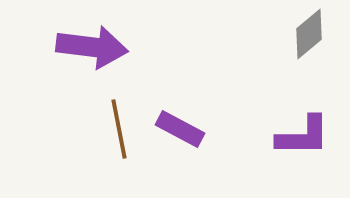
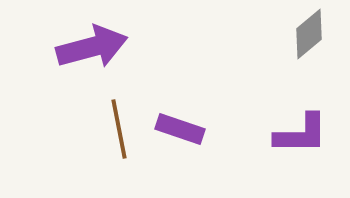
purple arrow: rotated 22 degrees counterclockwise
purple rectangle: rotated 9 degrees counterclockwise
purple L-shape: moved 2 px left, 2 px up
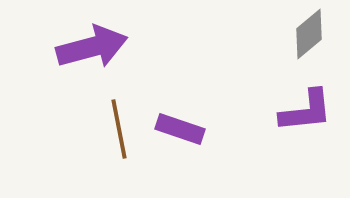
purple L-shape: moved 5 px right, 23 px up; rotated 6 degrees counterclockwise
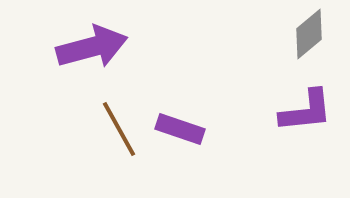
brown line: rotated 18 degrees counterclockwise
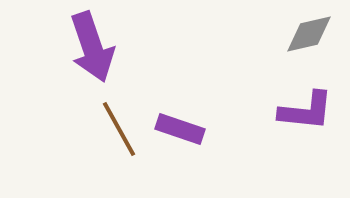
gray diamond: rotated 27 degrees clockwise
purple arrow: rotated 86 degrees clockwise
purple L-shape: rotated 12 degrees clockwise
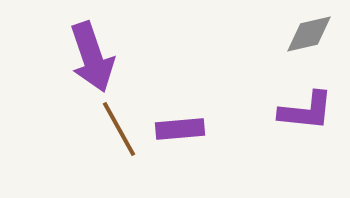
purple arrow: moved 10 px down
purple rectangle: rotated 24 degrees counterclockwise
